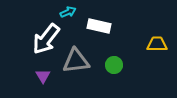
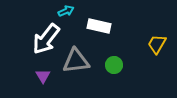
cyan arrow: moved 2 px left, 1 px up
yellow trapezoid: rotated 60 degrees counterclockwise
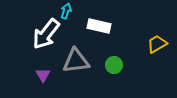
cyan arrow: rotated 49 degrees counterclockwise
white arrow: moved 5 px up
yellow trapezoid: rotated 30 degrees clockwise
purple triangle: moved 1 px up
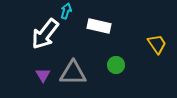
white arrow: moved 1 px left
yellow trapezoid: rotated 85 degrees clockwise
gray triangle: moved 3 px left, 12 px down; rotated 8 degrees clockwise
green circle: moved 2 px right
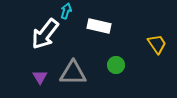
purple triangle: moved 3 px left, 2 px down
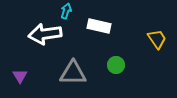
white arrow: rotated 44 degrees clockwise
yellow trapezoid: moved 5 px up
purple triangle: moved 20 px left, 1 px up
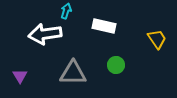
white rectangle: moved 5 px right
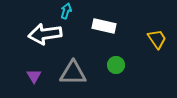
purple triangle: moved 14 px right
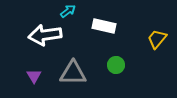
cyan arrow: moved 2 px right; rotated 35 degrees clockwise
white arrow: moved 1 px down
yellow trapezoid: rotated 105 degrees counterclockwise
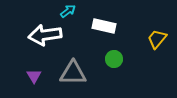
green circle: moved 2 px left, 6 px up
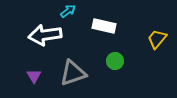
green circle: moved 1 px right, 2 px down
gray triangle: rotated 20 degrees counterclockwise
